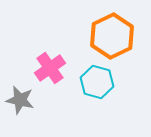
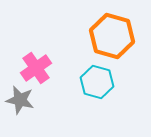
orange hexagon: rotated 18 degrees counterclockwise
pink cross: moved 14 px left
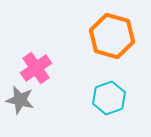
cyan hexagon: moved 12 px right, 16 px down; rotated 24 degrees clockwise
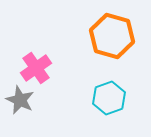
gray star: rotated 12 degrees clockwise
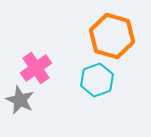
cyan hexagon: moved 12 px left, 18 px up
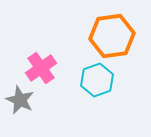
orange hexagon: rotated 24 degrees counterclockwise
pink cross: moved 5 px right
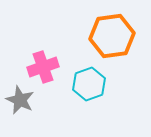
pink cross: moved 2 px right, 1 px up; rotated 16 degrees clockwise
cyan hexagon: moved 8 px left, 4 px down
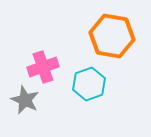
orange hexagon: rotated 18 degrees clockwise
gray star: moved 5 px right
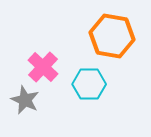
pink cross: rotated 28 degrees counterclockwise
cyan hexagon: rotated 20 degrees clockwise
